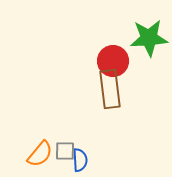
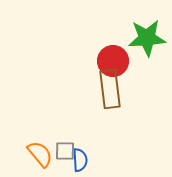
green star: moved 2 px left
orange semicircle: rotated 80 degrees counterclockwise
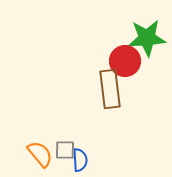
red circle: moved 12 px right
gray square: moved 1 px up
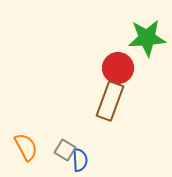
red circle: moved 7 px left, 7 px down
brown rectangle: moved 12 px down; rotated 27 degrees clockwise
gray square: rotated 30 degrees clockwise
orange semicircle: moved 14 px left, 7 px up; rotated 12 degrees clockwise
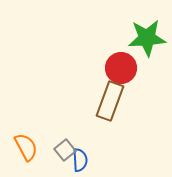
red circle: moved 3 px right
gray square: rotated 20 degrees clockwise
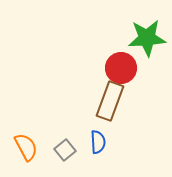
blue semicircle: moved 18 px right, 18 px up
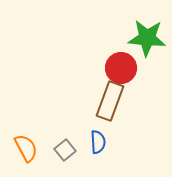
green star: rotated 9 degrees clockwise
orange semicircle: moved 1 px down
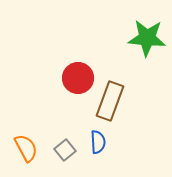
red circle: moved 43 px left, 10 px down
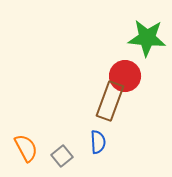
red circle: moved 47 px right, 2 px up
gray square: moved 3 px left, 6 px down
